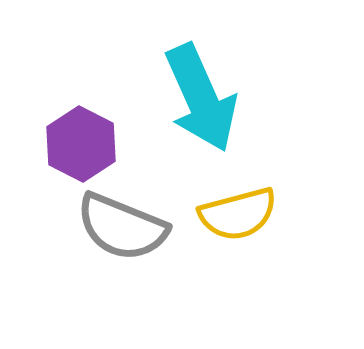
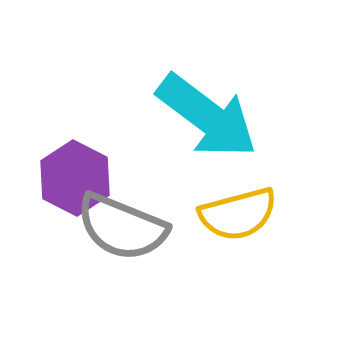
cyan arrow: moved 6 px right, 18 px down; rotated 29 degrees counterclockwise
purple hexagon: moved 6 px left, 34 px down
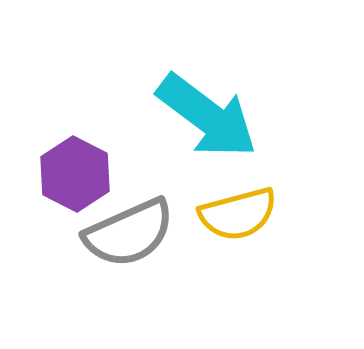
purple hexagon: moved 4 px up
gray semicircle: moved 7 px right, 6 px down; rotated 46 degrees counterclockwise
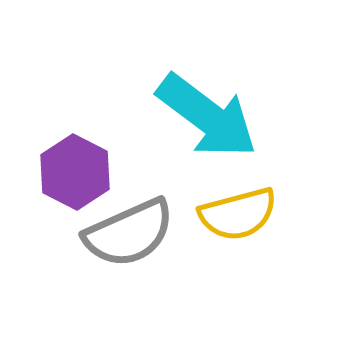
purple hexagon: moved 2 px up
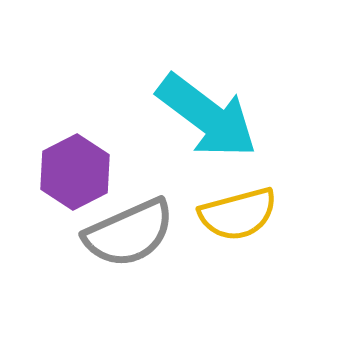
purple hexagon: rotated 6 degrees clockwise
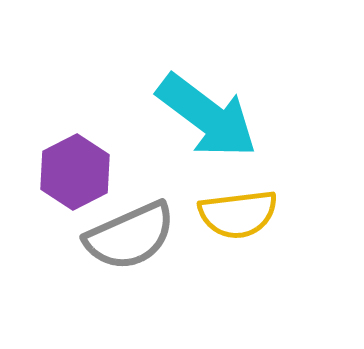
yellow semicircle: rotated 8 degrees clockwise
gray semicircle: moved 1 px right, 3 px down
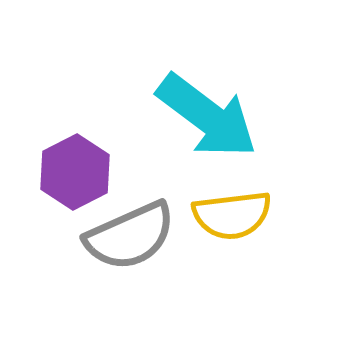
yellow semicircle: moved 6 px left, 1 px down
